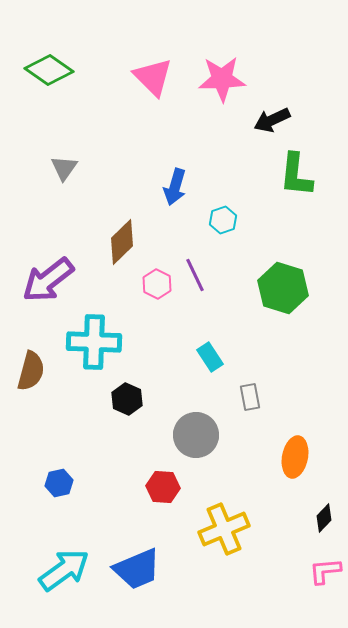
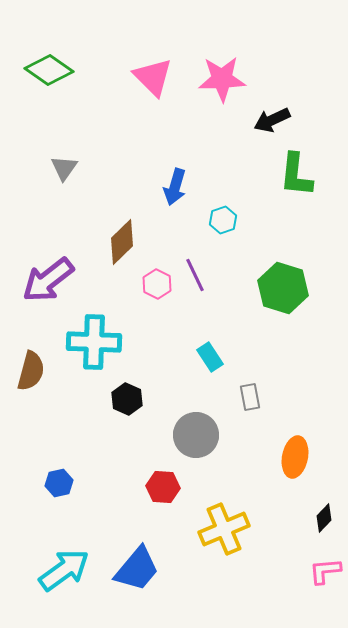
blue trapezoid: rotated 27 degrees counterclockwise
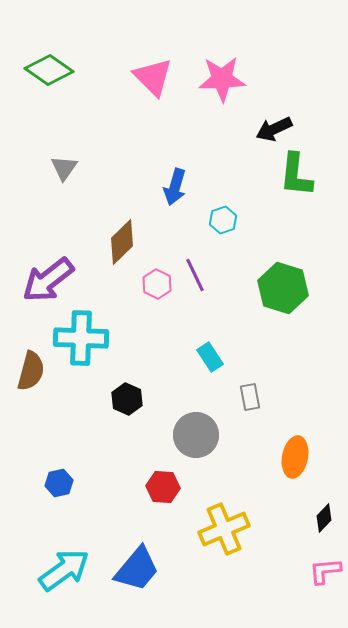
black arrow: moved 2 px right, 9 px down
cyan cross: moved 13 px left, 4 px up
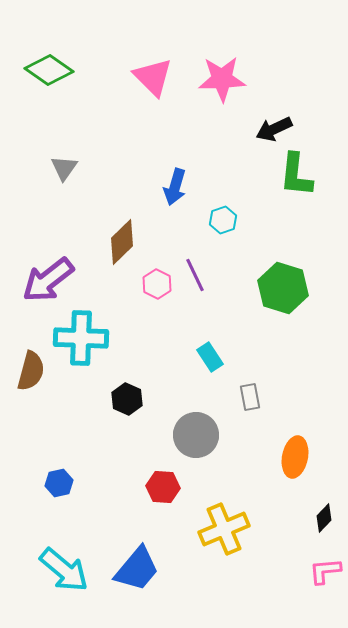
cyan arrow: rotated 76 degrees clockwise
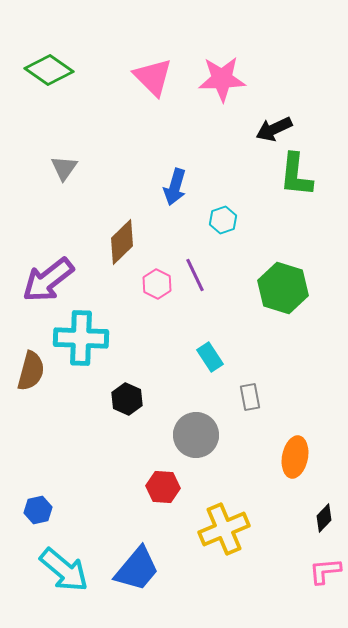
blue hexagon: moved 21 px left, 27 px down
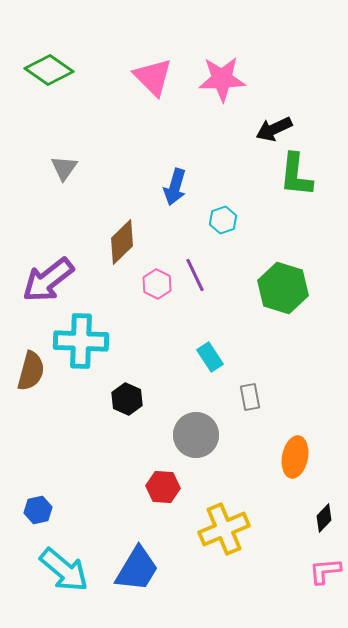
cyan cross: moved 3 px down
blue trapezoid: rotated 9 degrees counterclockwise
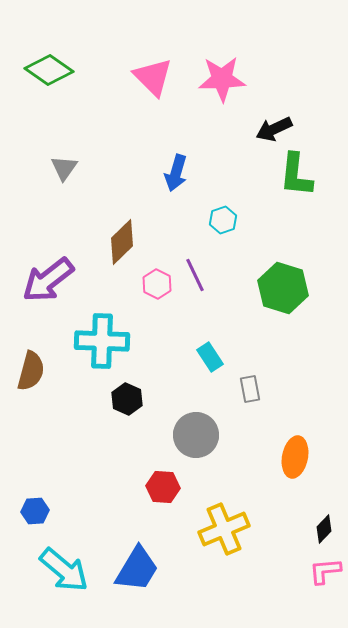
blue arrow: moved 1 px right, 14 px up
cyan cross: moved 21 px right
gray rectangle: moved 8 px up
blue hexagon: moved 3 px left, 1 px down; rotated 8 degrees clockwise
black diamond: moved 11 px down
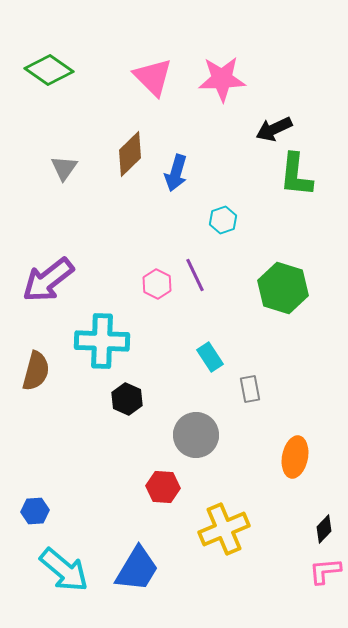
brown diamond: moved 8 px right, 88 px up
brown semicircle: moved 5 px right
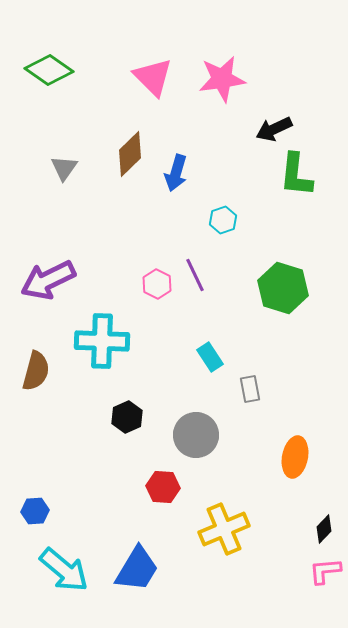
pink star: rotated 6 degrees counterclockwise
purple arrow: rotated 12 degrees clockwise
black hexagon: moved 18 px down; rotated 12 degrees clockwise
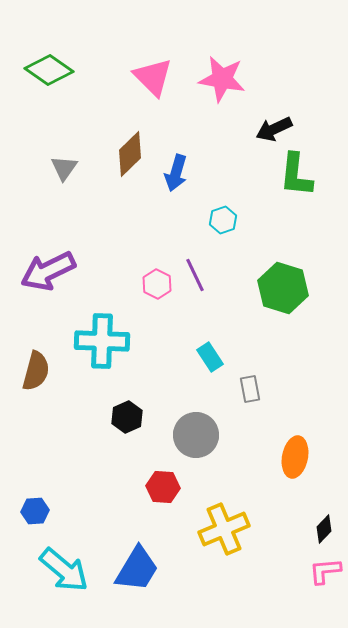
pink star: rotated 18 degrees clockwise
purple arrow: moved 9 px up
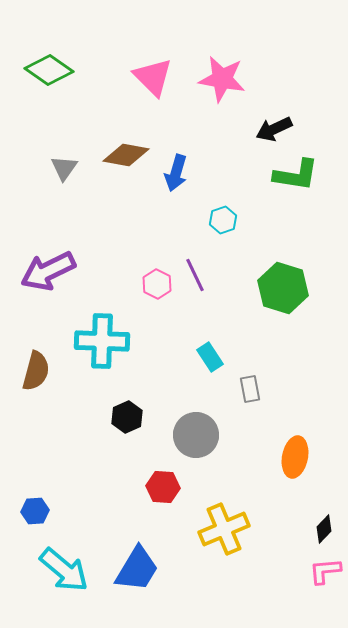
brown diamond: moved 4 px left, 1 px down; rotated 54 degrees clockwise
green L-shape: rotated 87 degrees counterclockwise
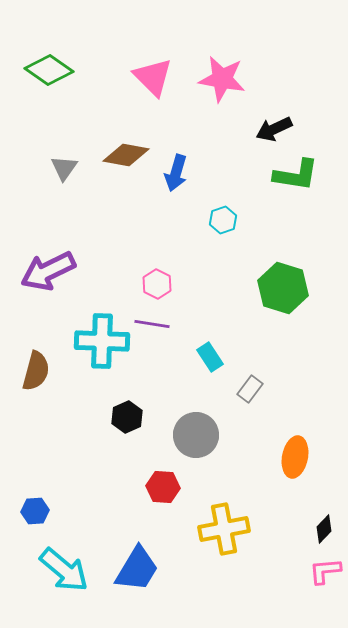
purple line: moved 43 px left, 49 px down; rotated 56 degrees counterclockwise
gray rectangle: rotated 48 degrees clockwise
yellow cross: rotated 12 degrees clockwise
